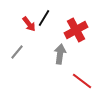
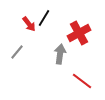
red cross: moved 3 px right, 3 px down
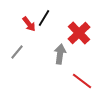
red cross: rotated 15 degrees counterclockwise
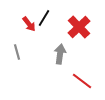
red cross: moved 6 px up
gray line: rotated 56 degrees counterclockwise
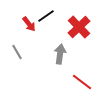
black line: moved 2 px right, 2 px up; rotated 24 degrees clockwise
gray line: rotated 14 degrees counterclockwise
red line: moved 1 px down
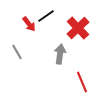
red cross: moved 1 px left, 1 px down
red line: rotated 30 degrees clockwise
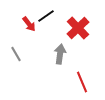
gray line: moved 1 px left, 2 px down
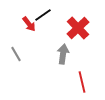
black line: moved 3 px left, 1 px up
gray arrow: moved 3 px right
red line: rotated 10 degrees clockwise
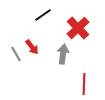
red arrow: moved 3 px right, 23 px down
red line: moved 2 px right, 2 px down; rotated 15 degrees clockwise
